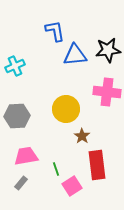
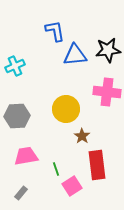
gray rectangle: moved 10 px down
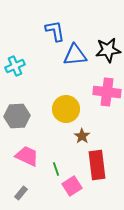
pink trapezoid: moved 1 px right; rotated 35 degrees clockwise
